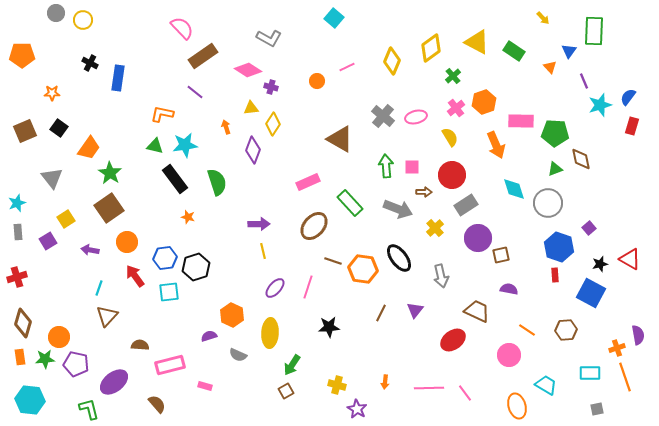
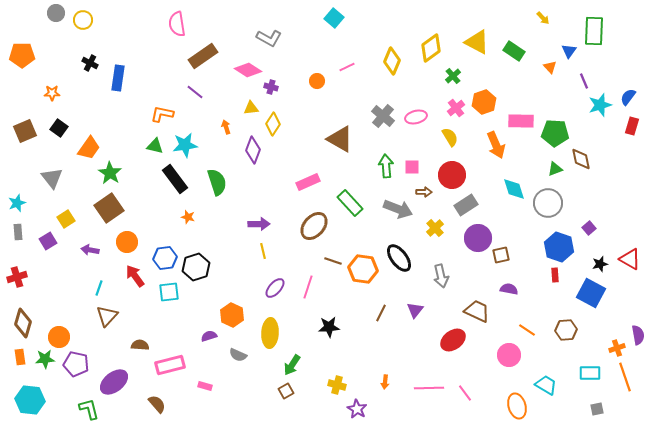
pink semicircle at (182, 28): moved 5 px left, 4 px up; rotated 145 degrees counterclockwise
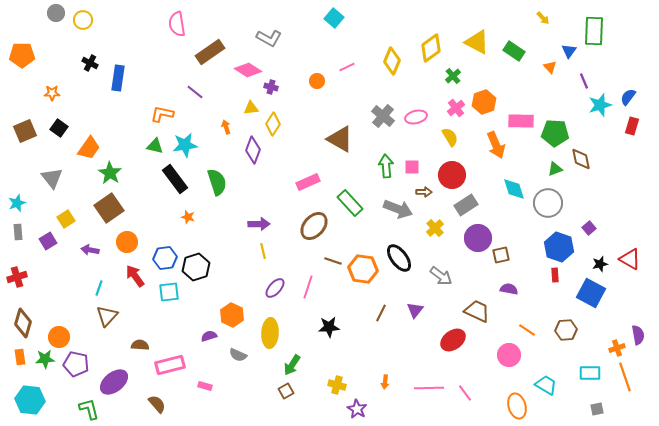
brown rectangle at (203, 56): moved 7 px right, 4 px up
gray arrow at (441, 276): rotated 40 degrees counterclockwise
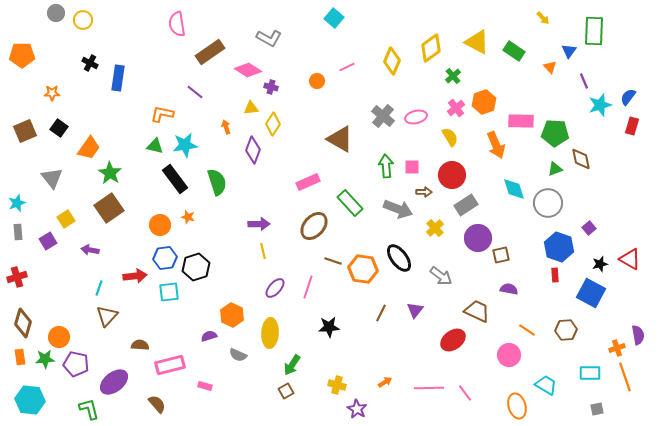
orange circle at (127, 242): moved 33 px right, 17 px up
red arrow at (135, 276): rotated 120 degrees clockwise
orange arrow at (385, 382): rotated 128 degrees counterclockwise
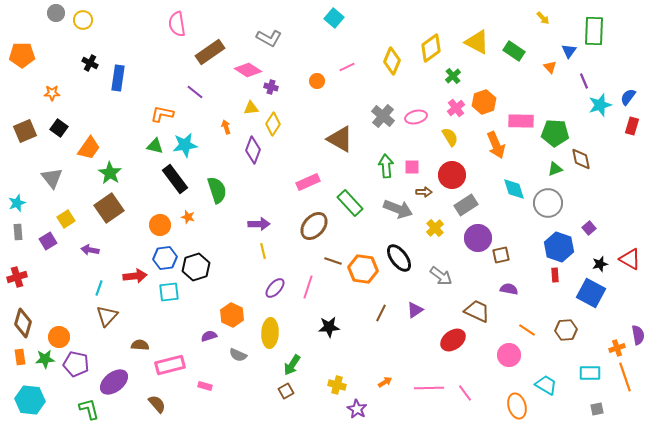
green semicircle at (217, 182): moved 8 px down
purple triangle at (415, 310): rotated 18 degrees clockwise
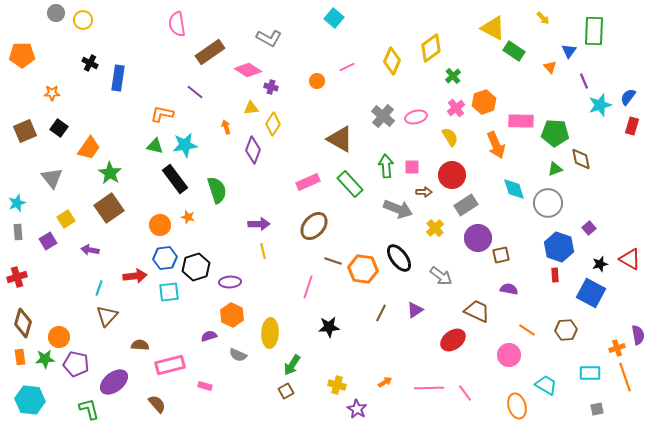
yellow triangle at (477, 42): moved 16 px right, 14 px up
green rectangle at (350, 203): moved 19 px up
purple ellipse at (275, 288): moved 45 px left, 6 px up; rotated 45 degrees clockwise
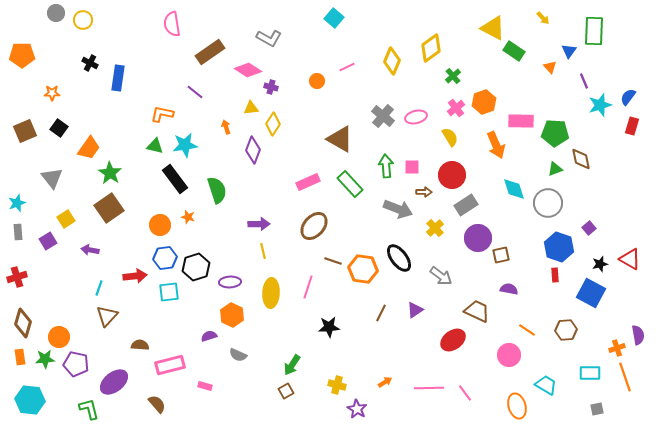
pink semicircle at (177, 24): moved 5 px left
yellow ellipse at (270, 333): moved 1 px right, 40 px up
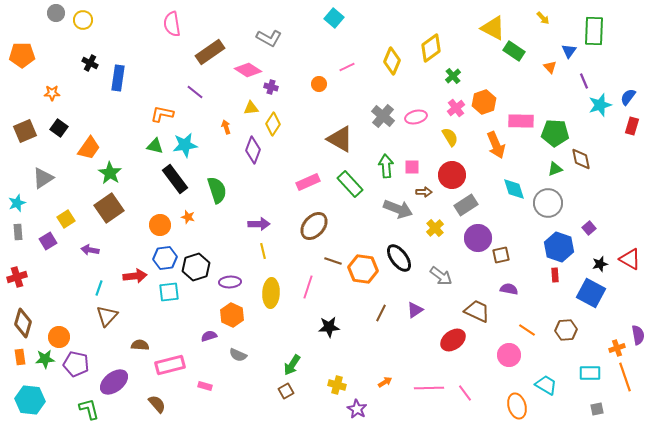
orange circle at (317, 81): moved 2 px right, 3 px down
gray triangle at (52, 178): moved 9 px left; rotated 35 degrees clockwise
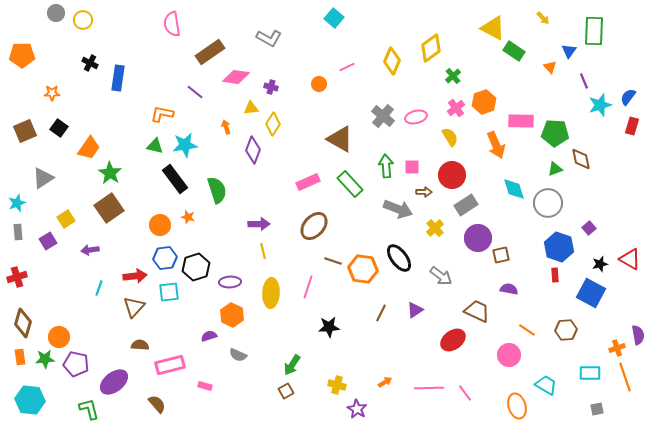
pink diamond at (248, 70): moved 12 px left, 7 px down; rotated 24 degrees counterclockwise
purple arrow at (90, 250): rotated 18 degrees counterclockwise
brown triangle at (107, 316): moved 27 px right, 9 px up
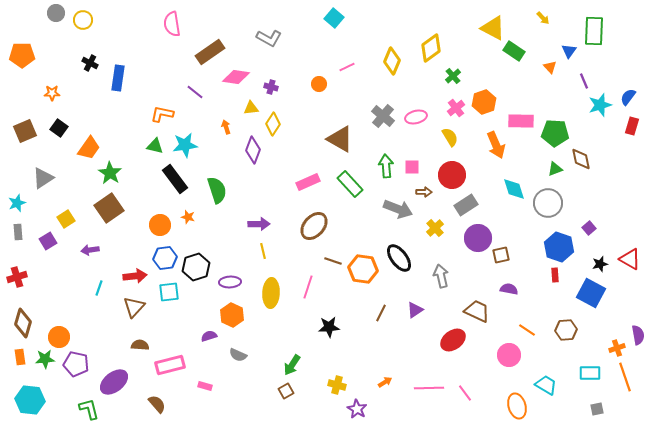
gray arrow at (441, 276): rotated 140 degrees counterclockwise
